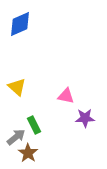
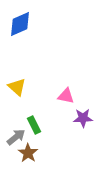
purple star: moved 2 px left
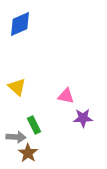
gray arrow: rotated 42 degrees clockwise
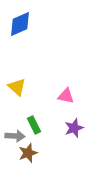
purple star: moved 9 px left, 10 px down; rotated 18 degrees counterclockwise
gray arrow: moved 1 px left, 1 px up
brown star: rotated 18 degrees clockwise
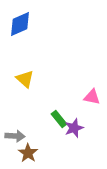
yellow triangle: moved 8 px right, 8 px up
pink triangle: moved 26 px right, 1 px down
green rectangle: moved 25 px right, 6 px up; rotated 12 degrees counterclockwise
brown star: rotated 18 degrees counterclockwise
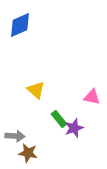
blue diamond: moved 1 px down
yellow triangle: moved 11 px right, 11 px down
brown star: rotated 24 degrees counterclockwise
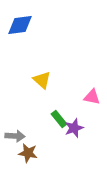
blue diamond: rotated 16 degrees clockwise
yellow triangle: moved 6 px right, 10 px up
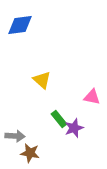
brown star: moved 2 px right
